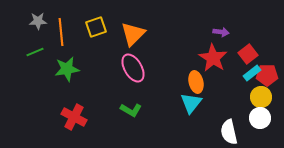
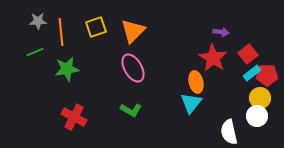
orange triangle: moved 3 px up
yellow circle: moved 1 px left, 1 px down
white circle: moved 3 px left, 2 px up
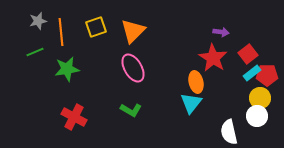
gray star: rotated 12 degrees counterclockwise
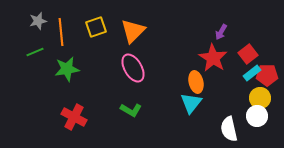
purple arrow: rotated 112 degrees clockwise
white semicircle: moved 3 px up
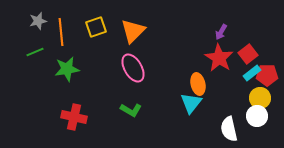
red star: moved 6 px right
orange ellipse: moved 2 px right, 2 px down
red cross: rotated 15 degrees counterclockwise
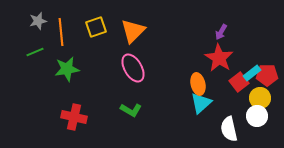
red square: moved 9 px left, 28 px down
cyan triangle: moved 10 px right; rotated 10 degrees clockwise
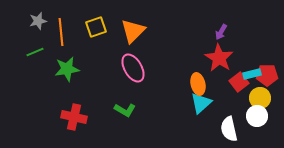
cyan rectangle: moved 1 px down; rotated 24 degrees clockwise
green L-shape: moved 6 px left
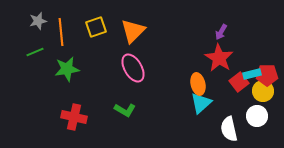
yellow circle: moved 3 px right, 7 px up
